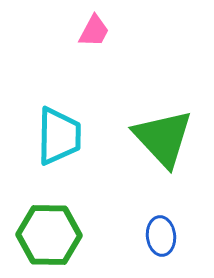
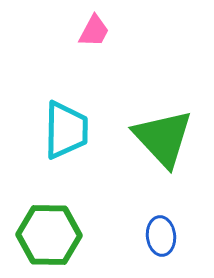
cyan trapezoid: moved 7 px right, 6 px up
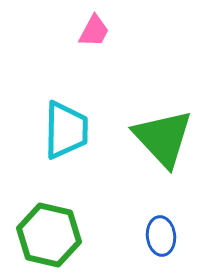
green hexagon: rotated 12 degrees clockwise
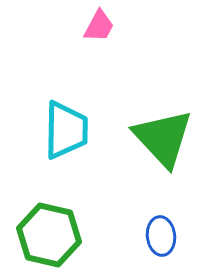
pink trapezoid: moved 5 px right, 5 px up
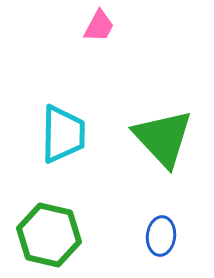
cyan trapezoid: moved 3 px left, 4 px down
blue ellipse: rotated 12 degrees clockwise
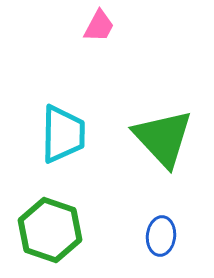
green hexagon: moved 1 px right, 5 px up; rotated 6 degrees clockwise
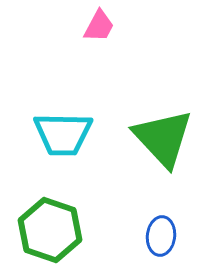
cyan trapezoid: rotated 90 degrees clockwise
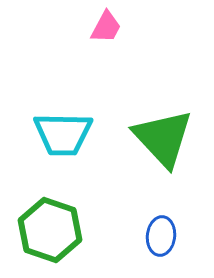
pink trapezoid: moved 7 px right, 1 px down
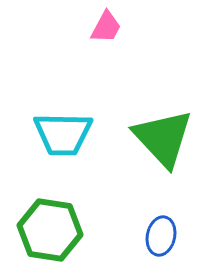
green hexagon: rotated 10 degrees counterclockwise
blue ellipse: rotated 6 degrees clockwise
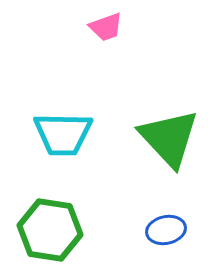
pink trapezoid: rotated 42 degrees clockwise
green triangle: moved 6 px right
blue ellipse: moved 5 px right, 6 px up; rotated 66 degrees clockwise
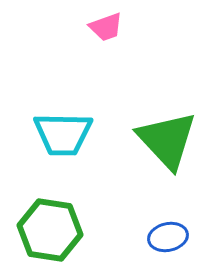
green triangle: moved 2 px left, 2 px down
blue ellipse: moved 2 px right, 7 px down
